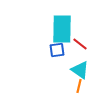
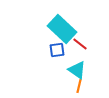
cyan rectangle: rotated 48 degrees counterclockwise
cyan triangle: moved 3 px left
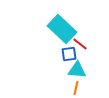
blue square: moved 12 px right, 4 px down
cyan triangle: rotated 30 degrees counterclockwise
orange line: moved 3 px left, 2 px down
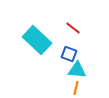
cyan rectangle: moved 25 px left, 11 px down
red line: moved 7 px left, 16 px up
blue square: rotated 28 degrees clockwise
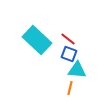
red line: moved 5 px left, 11 px down
orange line: moved 6 px left
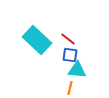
blue square: moved 1 px right, 1 px down; rotated 14 degrees counterclockwise
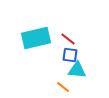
cyan rectangle: moved 1 px left, 2 px up; rotated 56 degrees counterclockwise
orange line: moved 7 px left, 1 px up; rotated 64 degrees counterclockwise
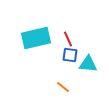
red line: rotated 28 degrees clockwise
cyan triangle: moved 11 px right, 6 px up
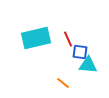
blue square: moved 10 px right, 3 px up
cyan triangle: moved 1 px down
orange line: moved 4 px up
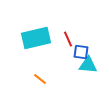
blue square: moved 1 px right
orange line: moved 23 px left, 4 px up
